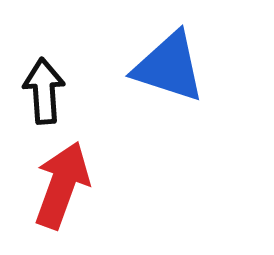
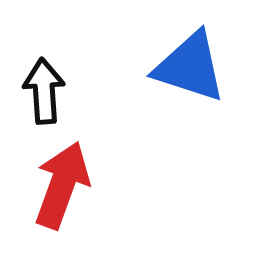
blue triangle: moved 21 px right
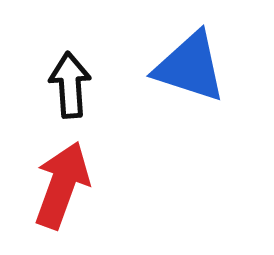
black arrow: moved 26 px right, 6 px up
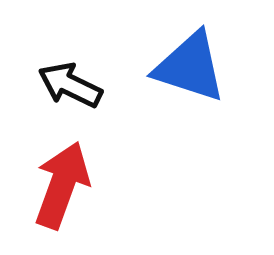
black arrow: rotated 60 degrees counterclockwise
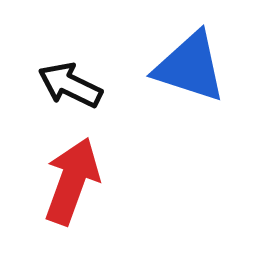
red arrow: moved 10 px right, 4 px up
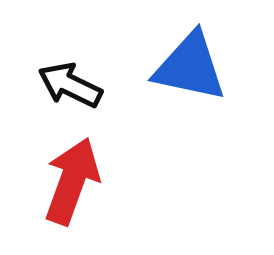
blue triangle: rotated 6 degrees counterclockwise
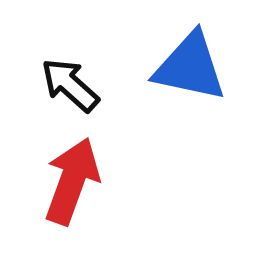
black arrow: rotated 16 degrees clockwise
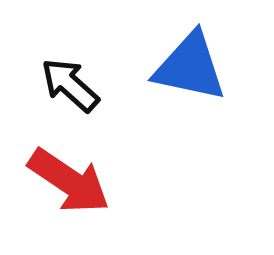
red arrow: moved 3 px left; rotated 104 degrees clockwise
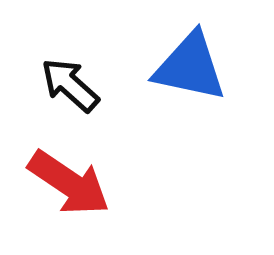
red arrow: moved 2 px down
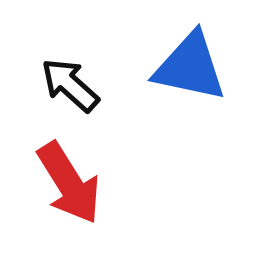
red arrow: rotated 24 degrees clockwise
